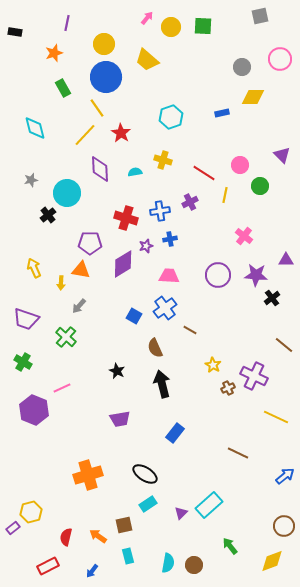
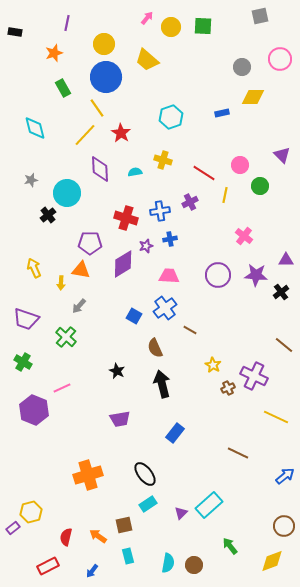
black cross at (272, 298): moved 9 px right, 6 px up
black ellipse at (145, 474): rotated 20 degrees clockwise
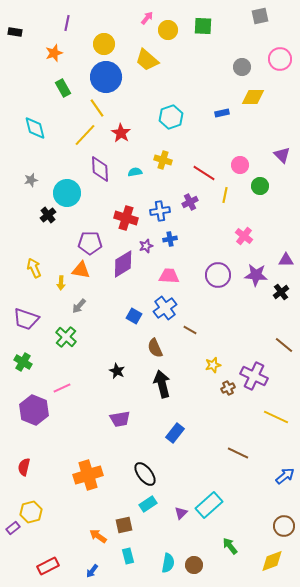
yellow circle at (171, 27): moved 3 px left, 3 px down
yellow star at (213, 365): rotated 28 degrees clockwise
red semicircle at (66, 537): moved 42 px left, 70 px up
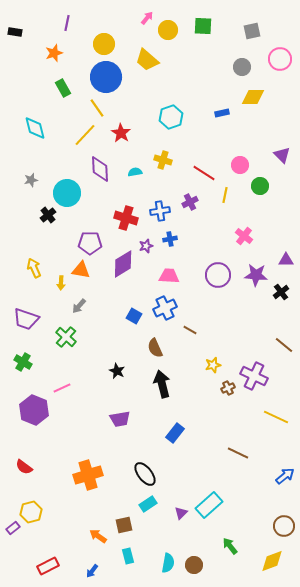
gray square at (260, 16): moved 8 px left, 15 px down
blue cross at (165, 308): rotated 10 degrees clockwise
red semicircle at (24, 467): rotated 66 degrees counterclockwise
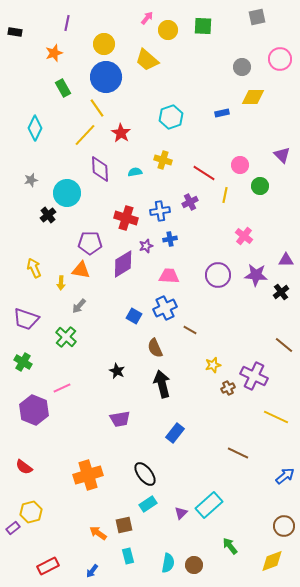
gray square at (252, 31): moved 5 px right, 14 px up
cyan diamond at (35, 128): rotated 40 degrees clockwise
orange arrow at (98, 536): moved 3 px up
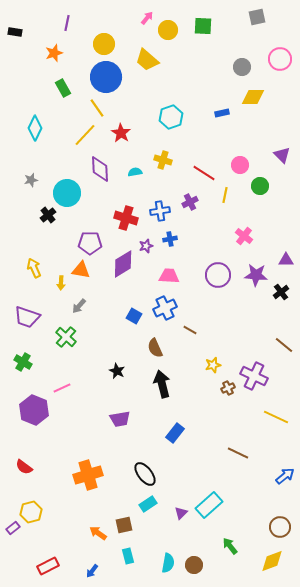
purple trapezoid at (26, 319): moved 1 px right, 2 px up
brown circle at (284, 526): moved 4 px left, 1 px down
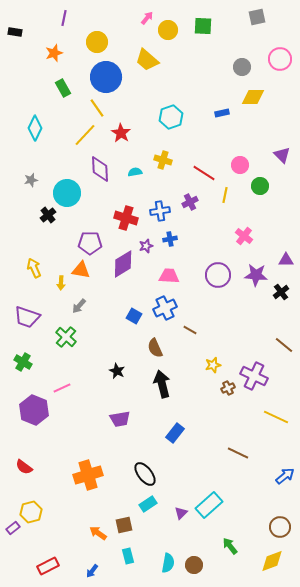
purple line at (67, 23): moved 3 px left, 5 px up
yellow circle at (104, 44): moved 7 px left, 2 px up
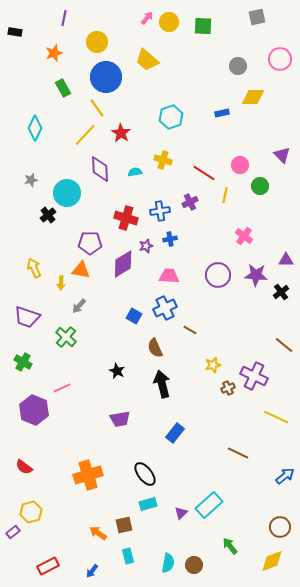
yellow circle at (168, 30): moved 1 px right, 8 px up
gray circle at (242, 67): moved 4 px left, 1 px up
cyan rectangle at (148, 504): rotated 18 degrees clockwise
purple rectangle at (13, 528): moved 4 px down
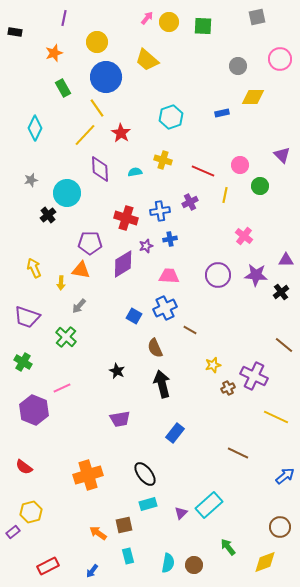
red line at (204, 173): moved 1 px left, 2 px up; rotated 10 degrees counterclockwise
green arrow at (230, 546): moved 2 px left, 1 px down
yellow diamond at (272, 561): moved 7 px left, 1 px down
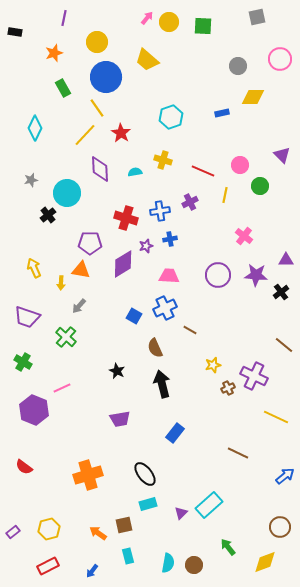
yellow hexagon at (31, 512): moved 18 px right, 17 px down
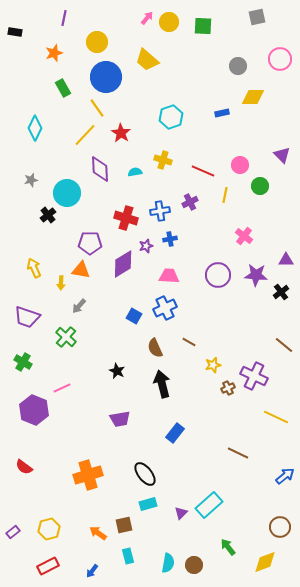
brown line at (190, 330): moved 1 px left, 12 px down
